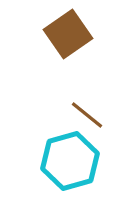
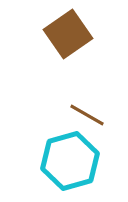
brown line: rotated 9 degrees counterclockwise
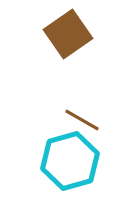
brown line: moved 5 px left, 5 px down
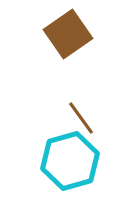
brown line: moved 1 px left, 2 px up; rotated 24 degrees clockwise
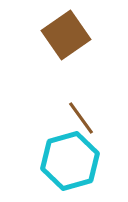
brown square: moved 2 px left, 1 px down
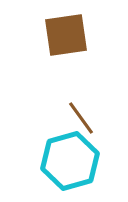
brown square: rotated 27 degrees clockwise
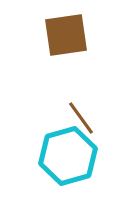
cyan hexagon: moved 2 px left, 5 px up
